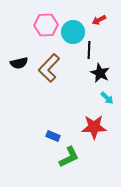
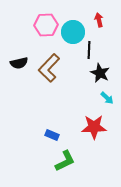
red arrow: rotated 104 degrees clockwise
blue rectangle: moved 1 px left, 1 px up
green L-shape: moved 4 px left, 4 px down
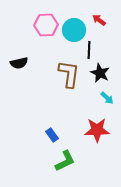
red arrow: rotated 40 degrees counterclockwise
cyan circle: moved 1 px right, 2 px up
brown L-shape: moved 20 px right, 6 px down; rotated 144 degrees clockwise
red star: moved 3 px right, 3 px down
blue rectangle: rotated 32 degrees clockwise
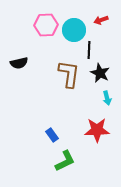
red arrow: moved 2 px right; rotated 56 degrees counterclockwise
cyan arrow: rotated 32 degrees clockwise
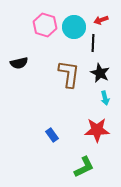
pink hexagon: moved 1 px left; rotated 20 degrees clockwise
cyan circle: moved 3 px up
black line: moved 4 px right, 7 px up
cyan arrow: moved 2 px left
green L-shape: moved 19 px right, 6 px down
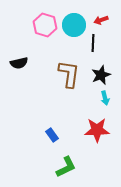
cyan circle: moved 2 px up
black star: moved 1 px right, 2 px down; rotated 24 degrees clockwise
green L-shape: moved 18 px left
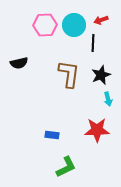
pink hexagon: rotated 20 degrees counterclockwise
cyan arrow: moved 3 px right, 1 px down
blue rectangle: rotated 48 degrees counterclockwise
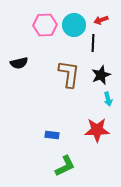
green L-shape: moved 1 px left, 1 px up
